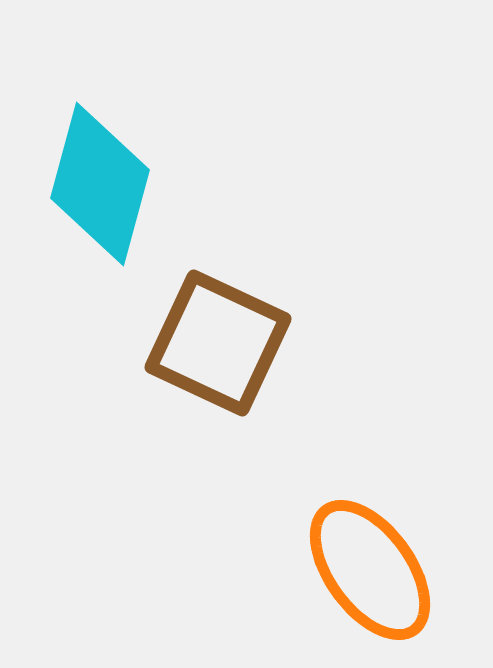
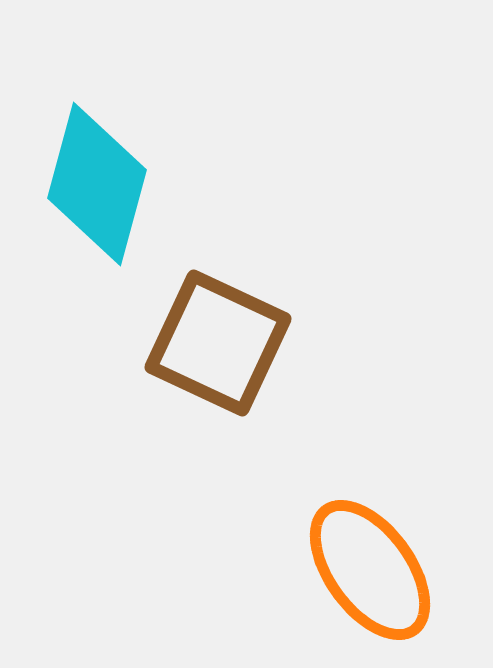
cyan diamond: moved 3 px left
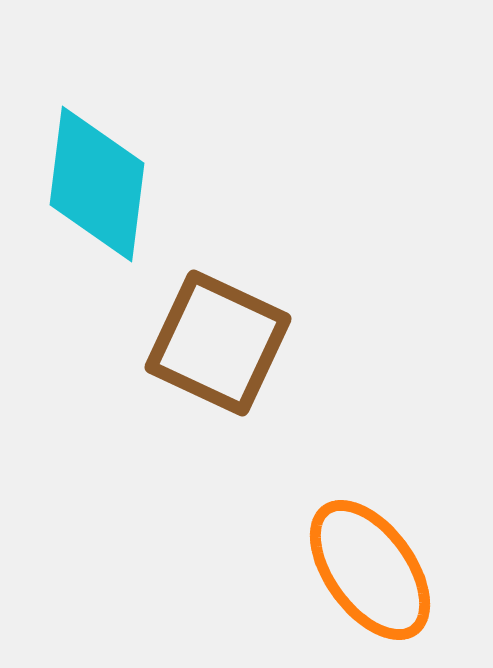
cyan diamond: rotated 8 degrees counterclockwise
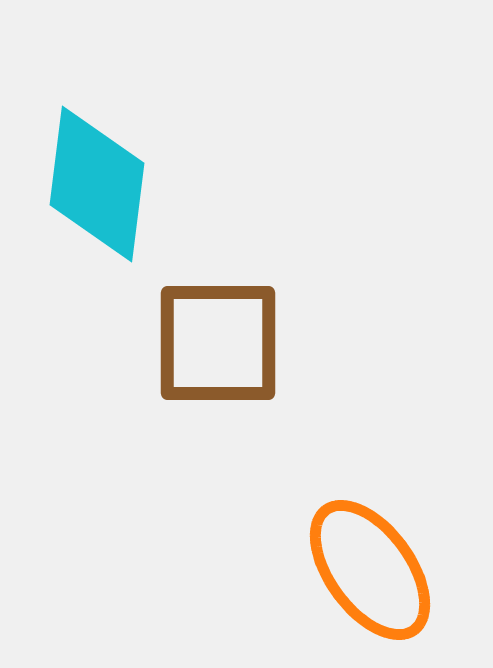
brown square: rotated 25 degrees counterclockwise
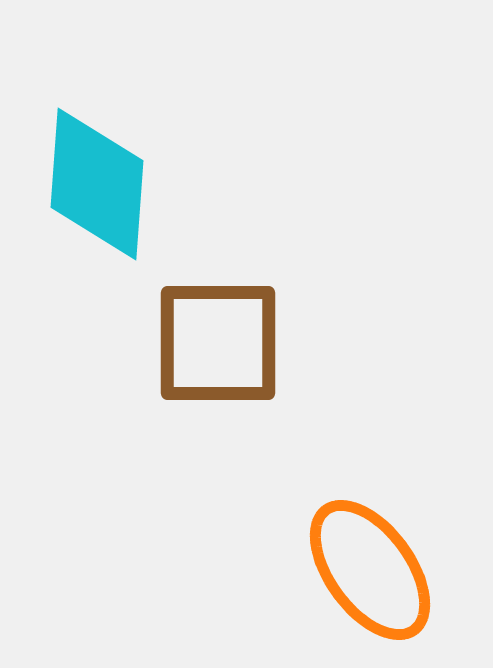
cyan diamond: rotated 3 degrees counterclockwise
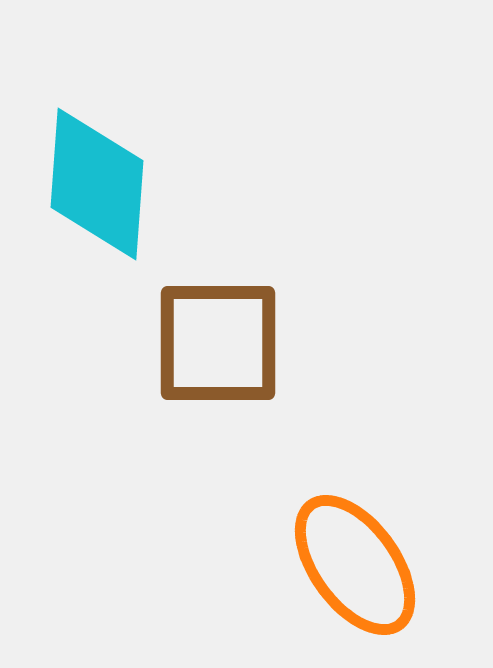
orange ellipse: moved 15 px left, 5 px up
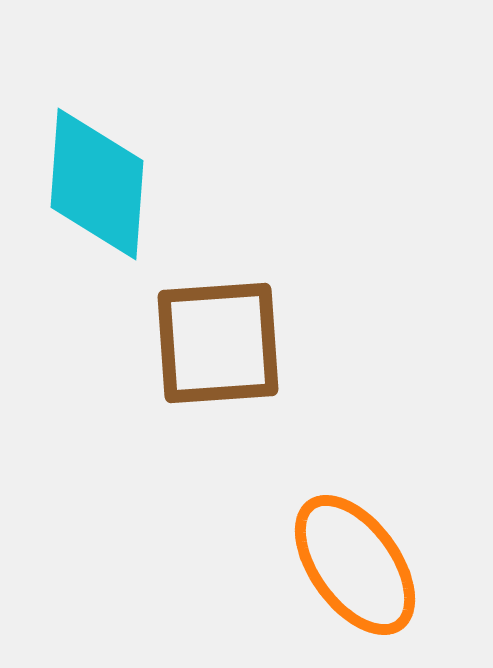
brown square: rotated 4 degrees counterclockwise
